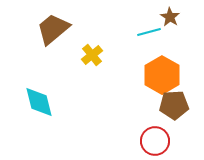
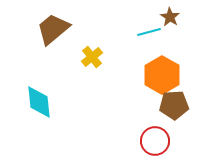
yellow cross: moved 2 px down
cyan diamond: rotated 8 degrees clockwise
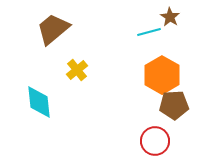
yellow cross: moved 15 px left, 13 px down
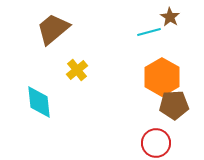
orange hexagon: moved 2 px down
red circle: moved 1 px right, 2 px down
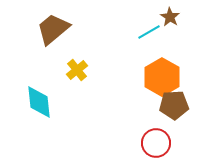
cyan line: rotated 15 degrees counterclockwise
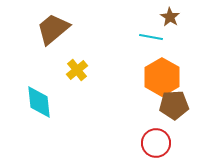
cyan line: moved 2 px right, 5 px down; rotated 40 degrees clockwise
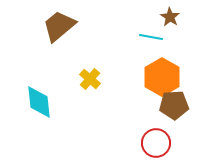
brown trapezoid: moved 6 px right, 3 px up
yellow cross: moved 13 px right, 9 px down; rotated 10 degrees counterclockwise
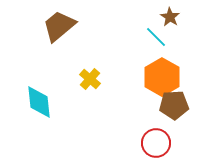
cyan line: moved 5 px right; rotated 35 degrees clockwise
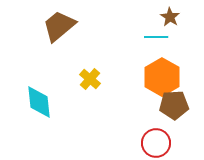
cyan line: rotated 45 degrees counterclockwise
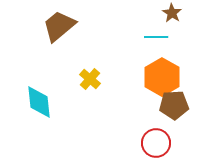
brown star: moved 2 px right, 4 px up
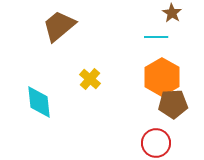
brown pentagon: moved 1 px left, 1 px up
